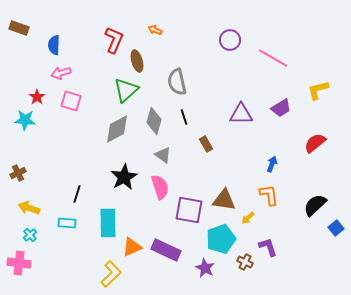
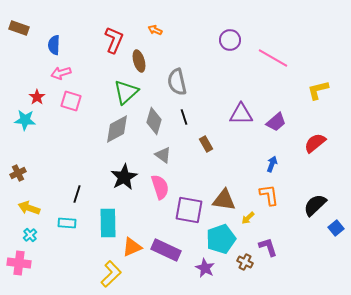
brown ellipse at (137, 61): moved 2 px right
green triangle at (126, 90): moved 2 px down
purple trapezoid at (281, 108): moved 5 px left, 14 px down; rotated 10 degrees counterclockwise
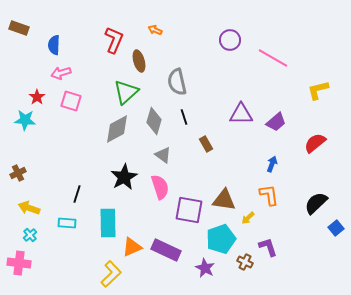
black semicircle at (315, 205): moved 1 px right, 2 px up
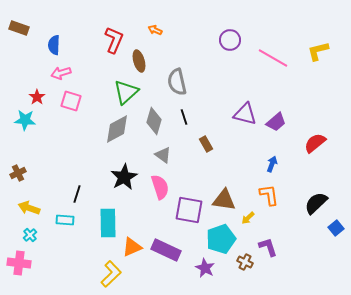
yellow L-shape at (318, 90): moved 39 px up
purple triangle at (241, 114): moved 4 px right; rotated 15 degrees clockwise
cyan rectangle at (67, 223): moved 2 px left, 3 px up
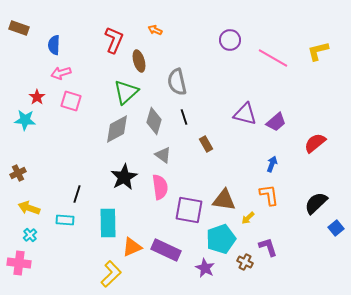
pink semicircle at (160, 187): rotated 10 degrees clockwise
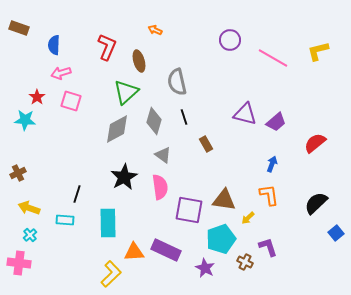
red L-shape at (114, 40): moved 7 px left, 7 px down
blue square at (336, 228): moved 5 px down
orange triangle at (132, 247): moved 2 px right, 5 px down; rotated 20 degrees clockwise
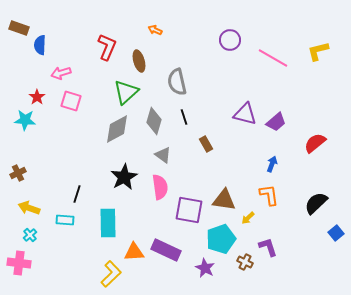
blue semicircle at (54, 45): moved 14 px left
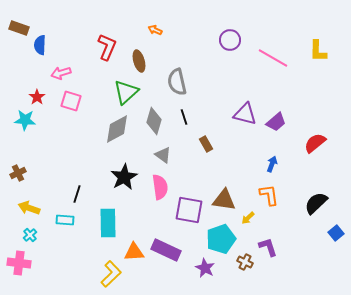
yellow L-shape at (318, 51): rotated 75 degrees counterclockwise
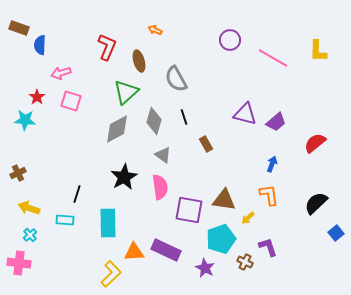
gray semicircle at (177, 82): moved 1 px left, 3 px up; rotated 16 degrees counterclockwise
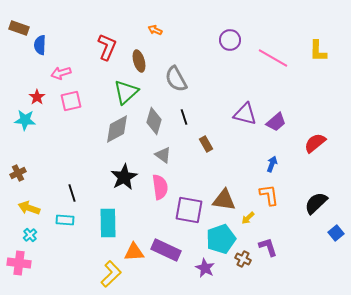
pink square at (71, 101): rotated 30 degrees counterclockwise
black line at (77, 194): moved 5 px left, 1 px up; rotated 36 degrees counterclockwise
brown cross at (245, 262): moved 2 px left, 3 px up
